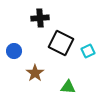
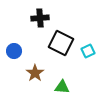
green triangle: moved 6 px left
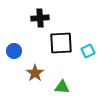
black square: rotated 30 degrees counterclockwise
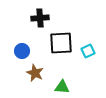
blue circle: moved 8 px right
brown star: rotated 12 degrees counterclockwise
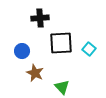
cyan square: moved 1 px right, 2 px up; rotated 24 degrees counterclockwise
green triangle: rotated 42 degrees clockwise
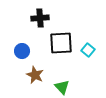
cyan square: moved 1 px left, 1 px down
brown star: moved 2 px down
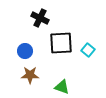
black cross: rotated 30 degrees clockwise
blue circle: moved 3 px right
brown star: moved 5 px left; rotated 24 degrees counterclockwise
green triangle: rotated 28 degrees counterclockwise
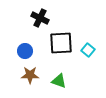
green triangle: moved 3 px left, 6 px up
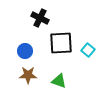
brown star: moved 2 px left
